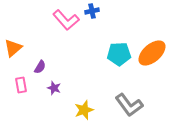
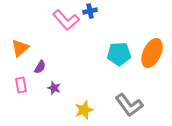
blue cross: moved 2 px left
orange triangle: moved 7 px right
orange ellipse: rotated 24 degrees counterclockwise
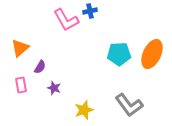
pink L-shape: rotated 12 degrees clockwise
orange ellipse: moved 1 px down
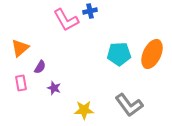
pink rectangle: moved 2 px up
yellow star: rotated 18 degrees clockwise
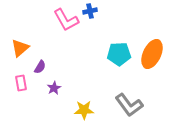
purple star: rotated 24 degrees clockwise
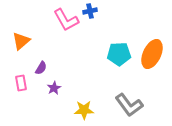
orange triangle: moved 1 px right, 7 px up
purple semicircle: moved 1 px right, 1 px down
